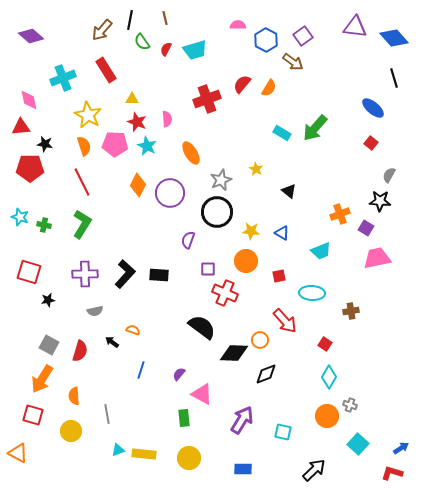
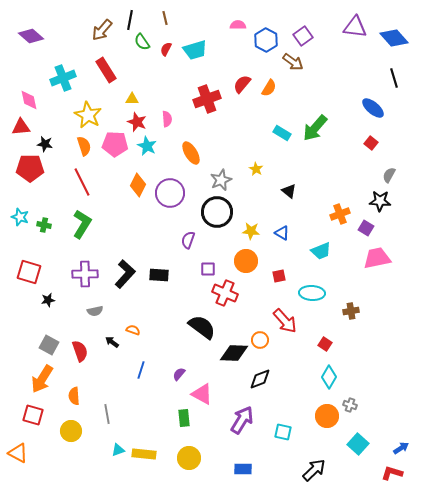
red semicircle at (80, 351): rotated 35 degrees counterclockwise
black diamond at (266, 374): moved 6 px left, 5 px down
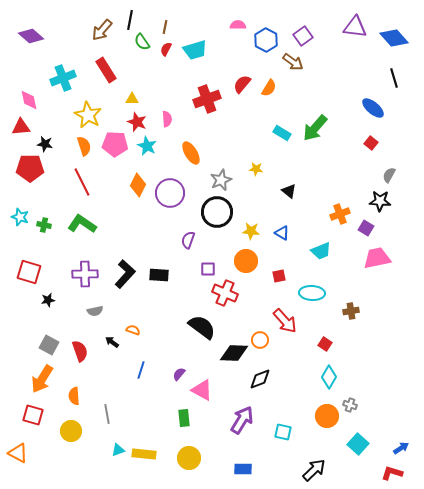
brown line at (165, 18): moved 9 px down; rotated 24 degrees clockwise
yellow star at (256, 169): rotated 24 degrees counterclockwise
green L-shape at (82, 224): rotated 88 degrees counterclockwise
pink triangle at (202, 394): moved 4 px up
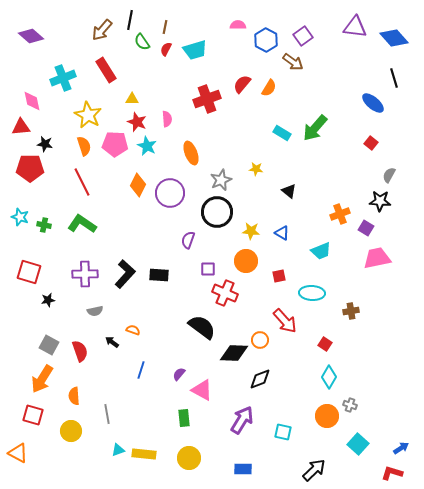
pink diamond at (29, 100): moved 3 px right, 1 px down
blue ellipse at (373, 108): moved 5 px up
orange ellipse at (191, 153): rotated 10 degrees clockwise
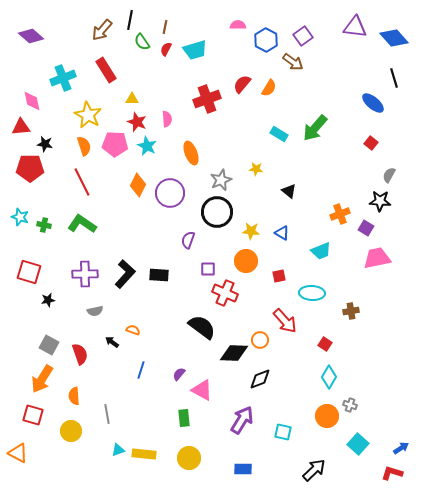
cyan rectangle at (282, 133): moved 3 px left, 1 px down
red semicircle at (80, 351): moved 3 px down
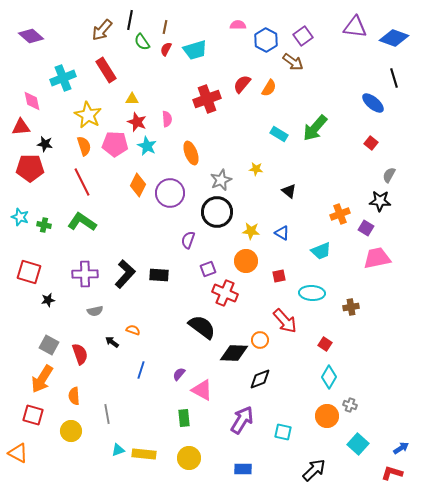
blue diamond at (394, 38): rotated 28 degrees counterclockwise
green L-shape at (82, 224): moved 2 px up
purple square at (208, 269): rotated 21 degrees counterclockwise
brown cross at (351, 311): moved 4 px up
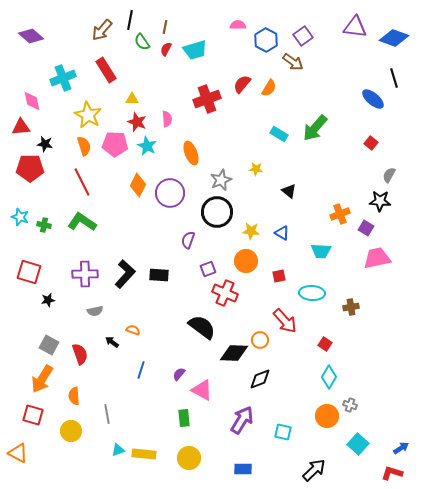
blue ellipse at (373, 103): moved 4 px up
cyan trapezoid at (321, 251): rotated 25 degrees clockwise
